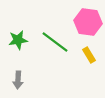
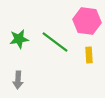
pink hexagon: moved 1 px left, 1 px up
green star: moved 1 px right, 1 px up
yellow rectangle: rotated 28 degrees clockwise
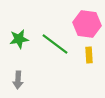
pink hexagon: moved 3 px down
green line: moved 2 px down
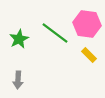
green star: rotated 18 degrees counterclockwise
green line: moved 11 px up
yellow rectangle: rotated 42 degrees counterclockwise
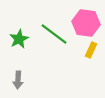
pink hexagon: moved 1 px left, 1 px up
green line: moved 1 px left, 1 px down
yellow rectangle: moved 2 px right, 5 px up; rotated 70 degrees clockwise
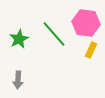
green line: rotated 12 degrees clockwise
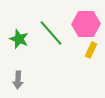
pink hexagon: moved 1 px down; rotated 8 degrees counterclockwise
green line: moved 3 px left, 1 px up
green star: rotated 24 degrees counterclockwise
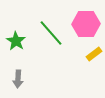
green star: moved 3 px left, 2 px down; rotated 12 degrees clockwise
yellow rectangle: moved 3 px right, 4 px down; rotated 28 degrees clockwise
gray arrow: moved 1 px up
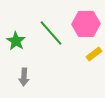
gray arrow: moved 6 px right, 2 px up
